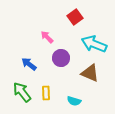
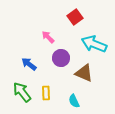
pink arrow: moved 1 px right
brown triangle: moved 6 px left
cyan semicircle: rotated 48 degrees clockwise
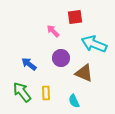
red square: rotated 28 degrees clockwise
pink arrow: moved 5 px right, 6 px up
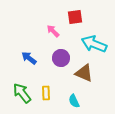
blue arrow: moved 6 px up
green arrow: moved 1 px down
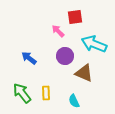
pink arrow: moved 5 px right
purple circle: moved 4 px right, 2 px up
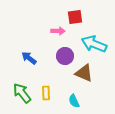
pink arrow: rotated 136 degrees clockwise
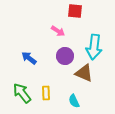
red square: moved 6 px up; rotated 14 degrees clockwise
pink arrow: rotated 32 degrees clockwise
cyan arrow: moved 3 px down; rotated 105 degrees counterclockwise
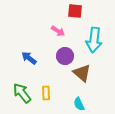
cyan arrow: moved 7 px up
brown triangle: moved 2 px left; rotated 18 degrees clockwise
cyan semicircle: moved 5 px right, 3 px down
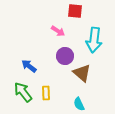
blue arrow: moved 8 px down
green arrow: moved 1 px right, 1 px up
